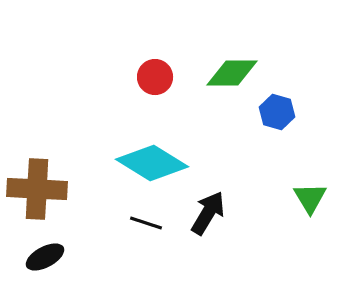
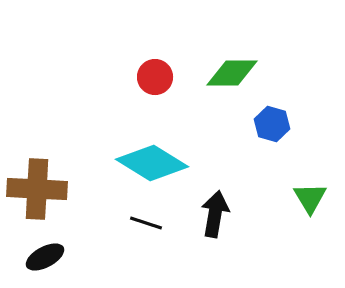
blue hexagon: moved 5 px left, 12 px down
black arrow: moved 7 px right, 1 px down; rotated 21 degrees counterclockwise
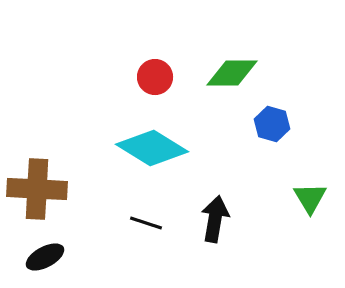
cyan diamond: moved 15 px up
black arrow: moved 5 px down
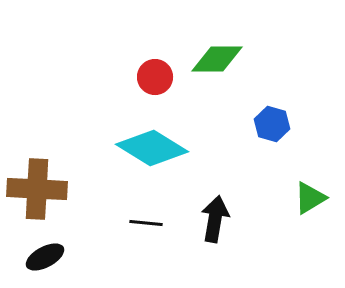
green diamond: moved 15 px left, 14 px up
green triangle: rotated 30 degrees clockwise
black line: rotated 12 degrees counterclockwise
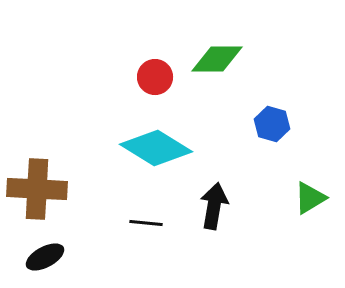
cyan diamond: moved 4 px right
black arrow: moved 1 px left, 13 px up
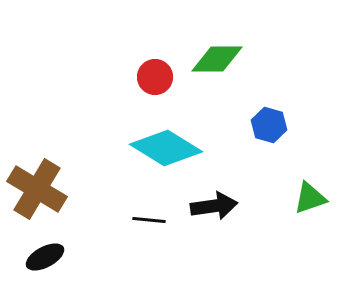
blue hexagon: moved 3 px left, 1 px down
cyan diamond: moved 10 px right
brown cross: rotated 28 degrees clockwise
green triangle: rotated 12 degrees clockwise
black arrow: rotated 72 degrees clockwise
black line: moved 3 px right, 3 px up
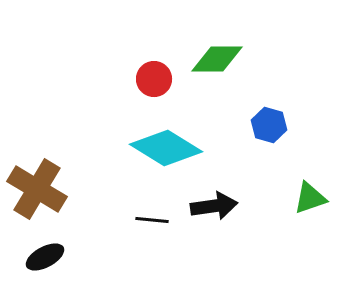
red circle: moved 1 px left, 2 px down
black line: moved 3 px right
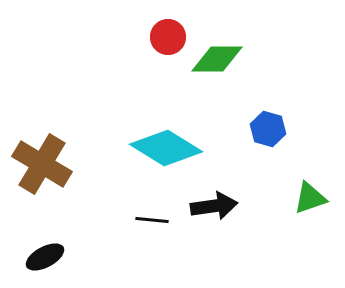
red circle: moved 14 px right, 42 px up
blue hexagon: moved 1 px left, 4 px down
brown cross: moved 5 px right, 25 px up
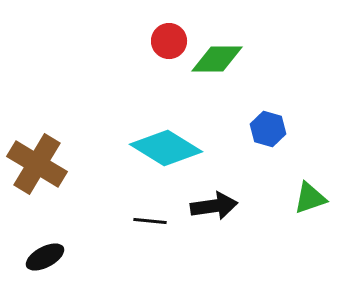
red circle: moved 1 px right, 4 px down
brown cross: moved 5 px left
black line: moved 2 px left, 1 px down
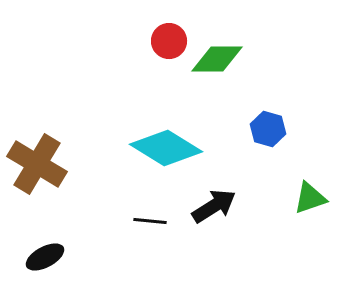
black arrow: rotated 24 degrees counterclockwise
